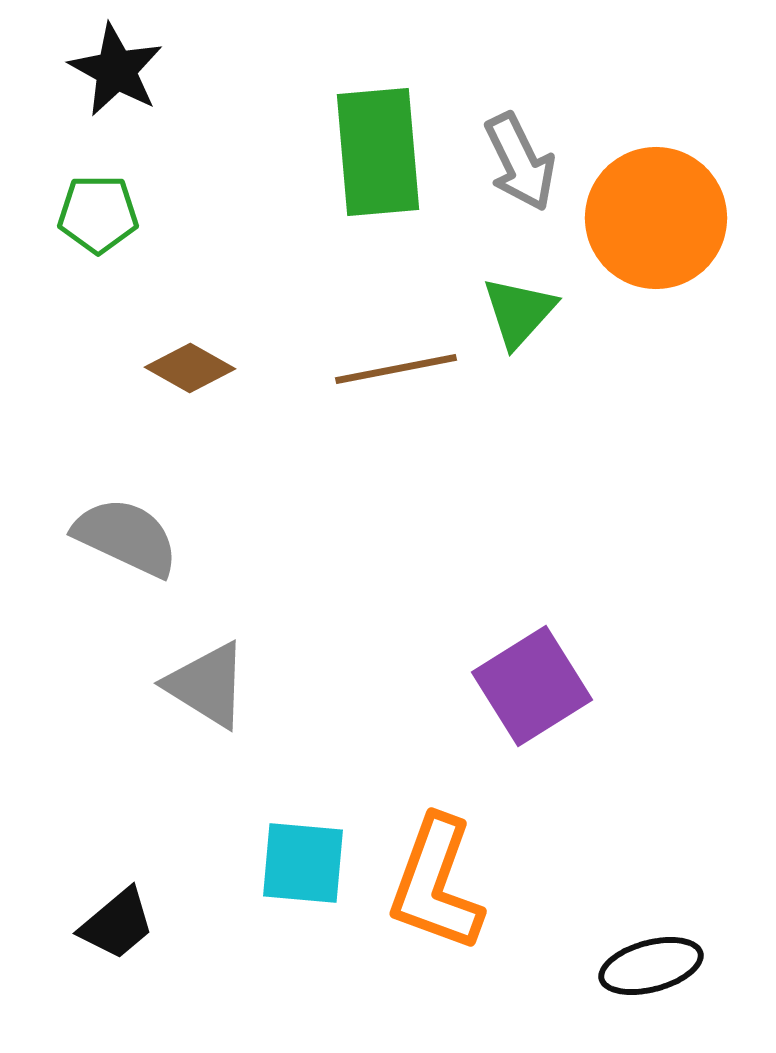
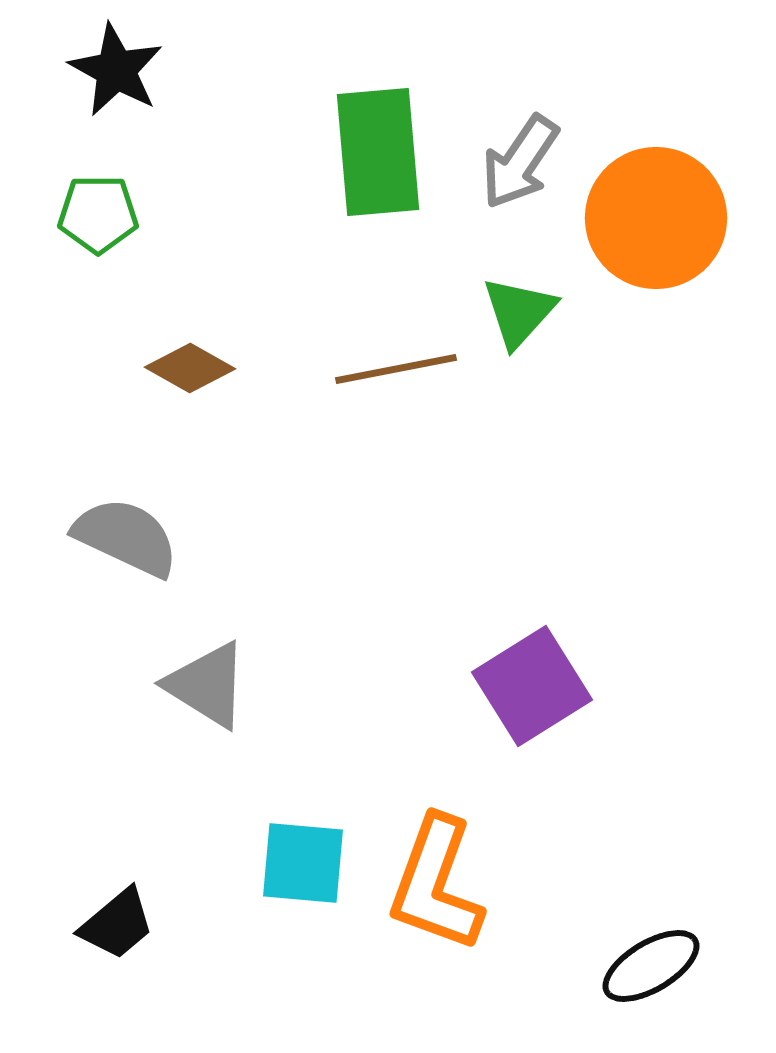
gray arrow: rotated 60 degrees clockwise
black ellipse: rotated 16 degrees counterclockwise
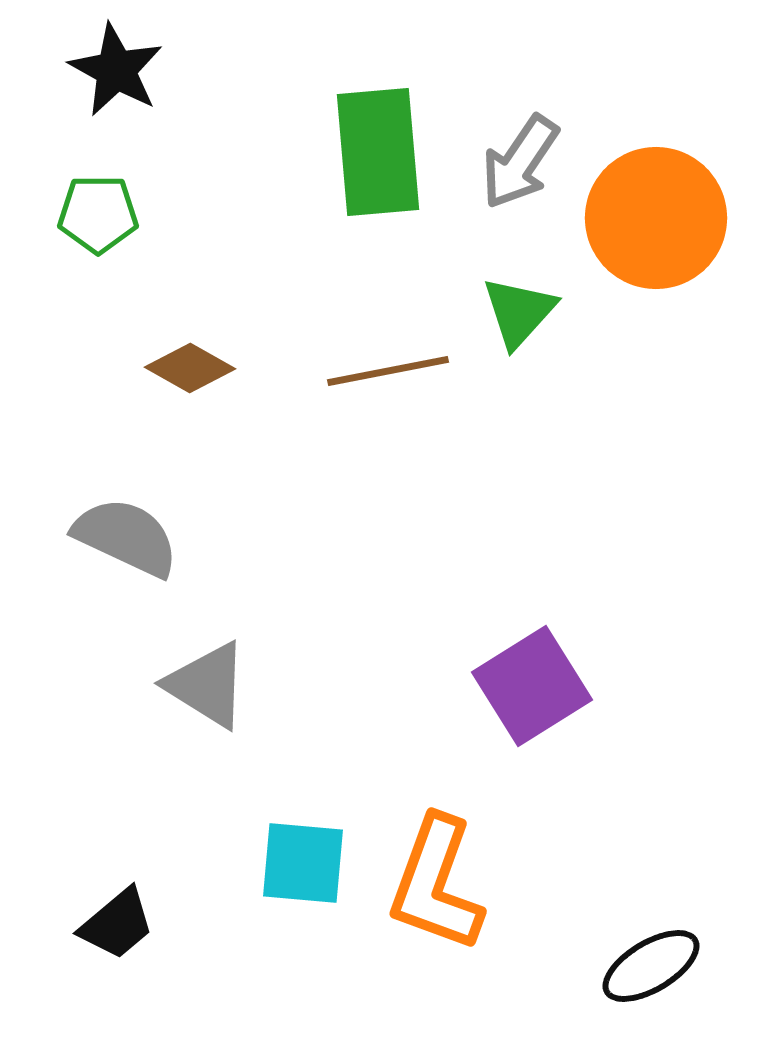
brown line: moved 8 px left, 2 px down
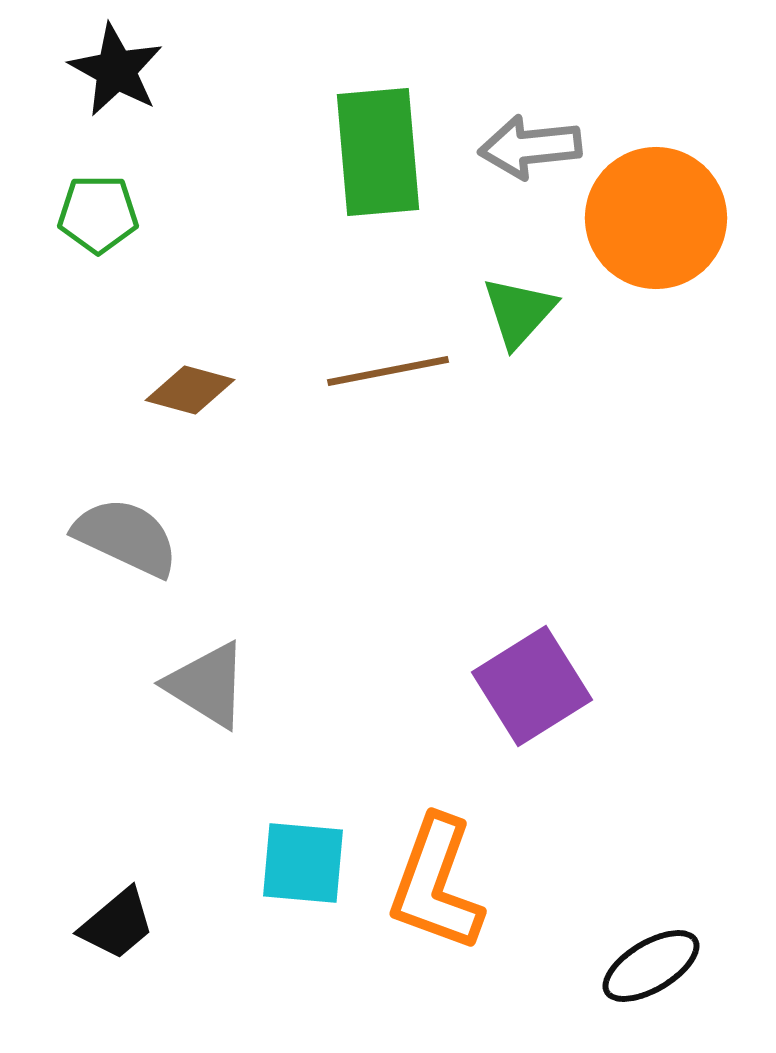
gray arrow: moved 10 px right, 15 px up; rotated 50 degrees clockwise
brown diamond: moved 22 px down; rotated 14 degrees counterclockwise
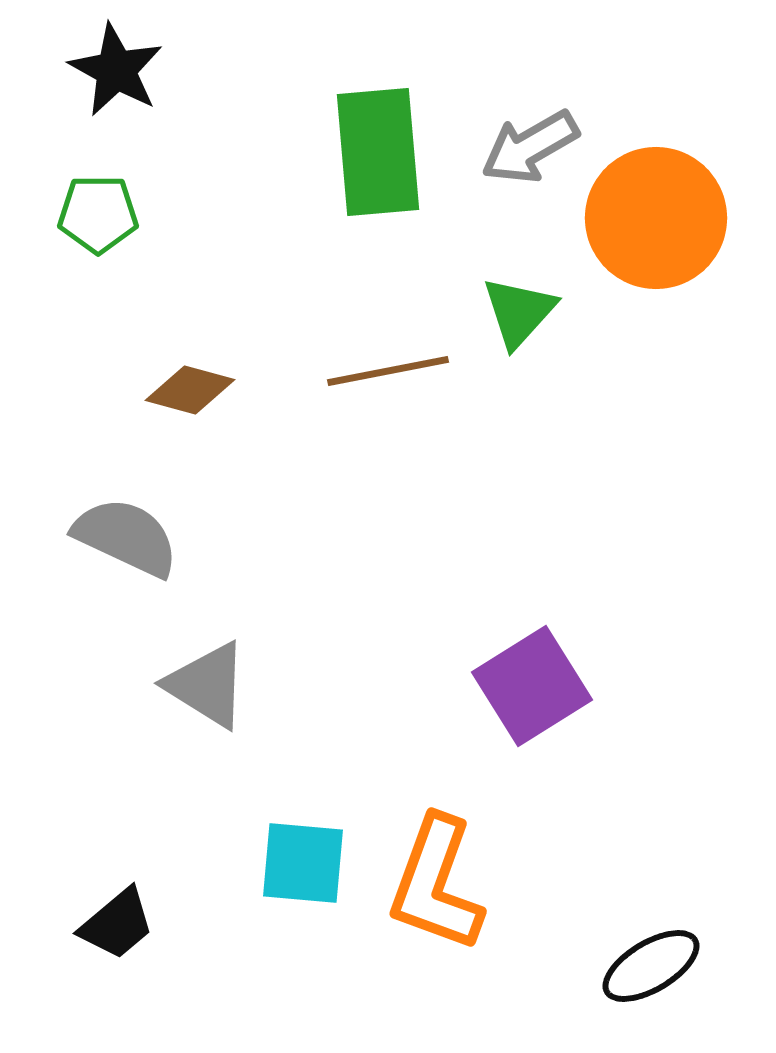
gray arrow: rotated 24 degrees counterclockwise
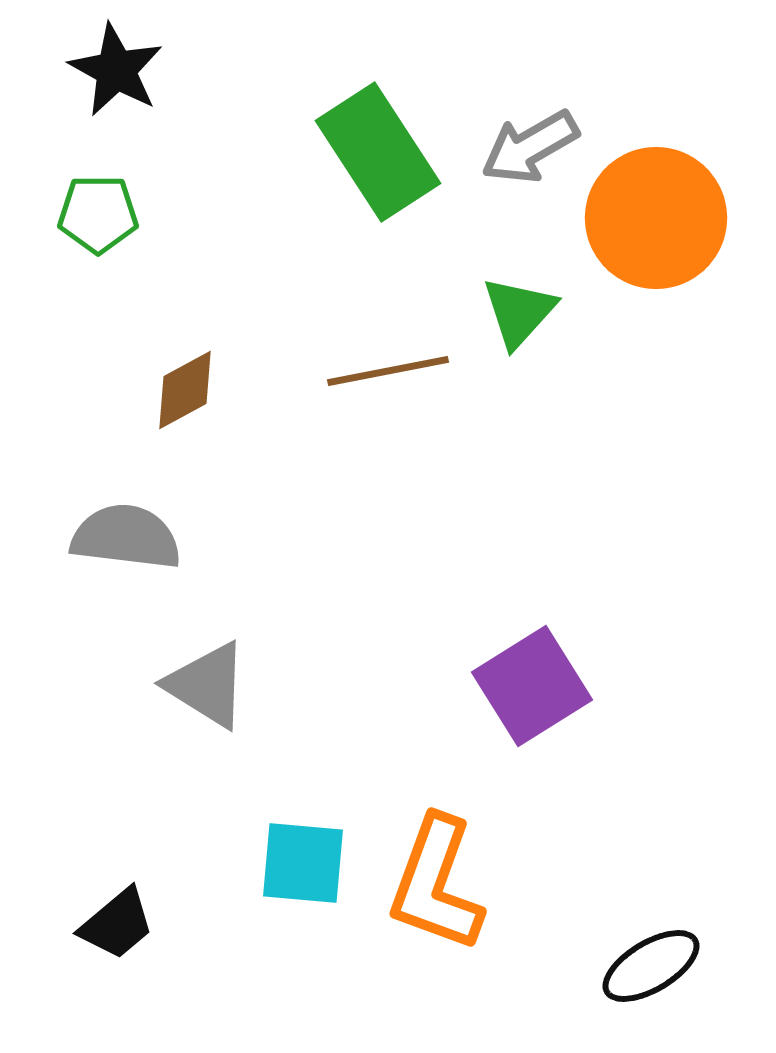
green rectangle: rotated 28 degrees counterclockwise
brown diamond: moved 5 px left; rotated 44 degrees counterclockwise
gray semicircle: rotated 18 degrees counterclockwise
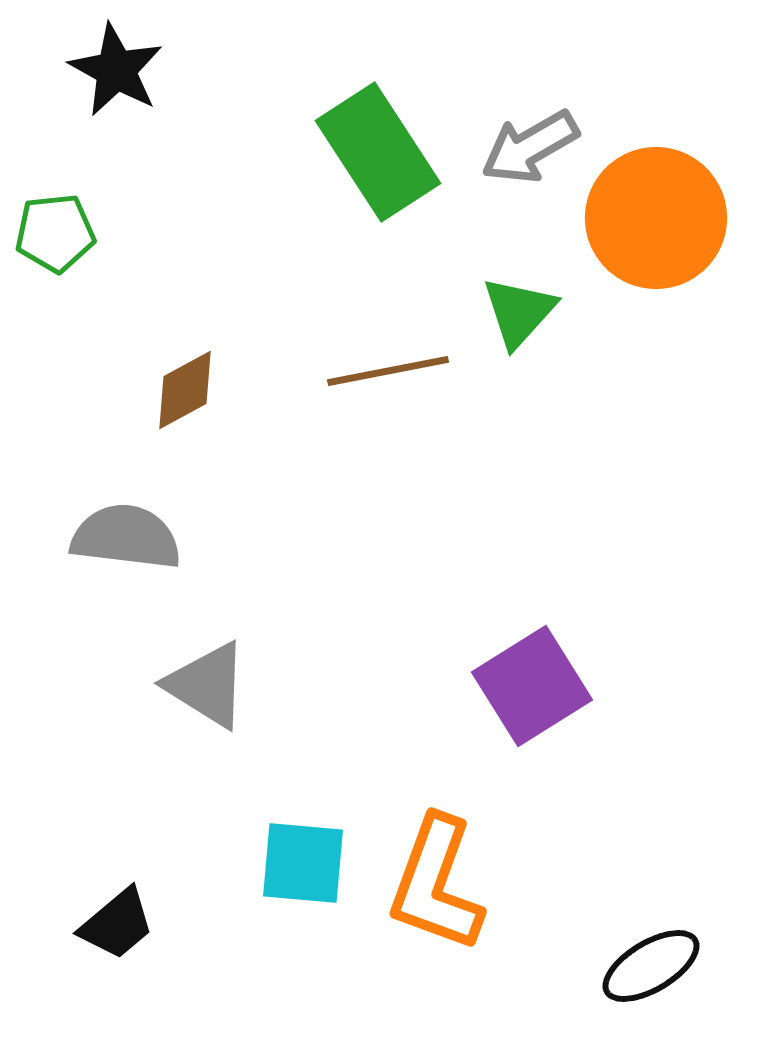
green pentagon: moved 43 px left, 19 px down; rotated 6 degrees counterclockwise
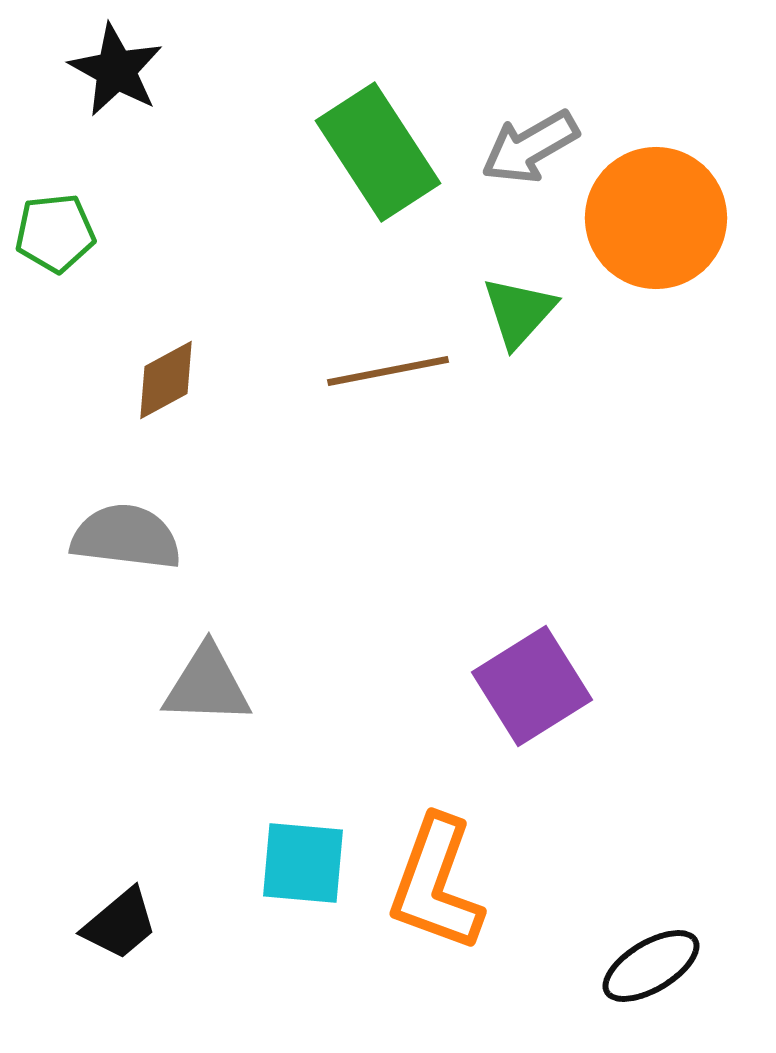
brown diamond: moved 19 px left, 10 px up
gray triangle: rotated 30 degrees counterclockwise
black trapezoid: moved 3 px right
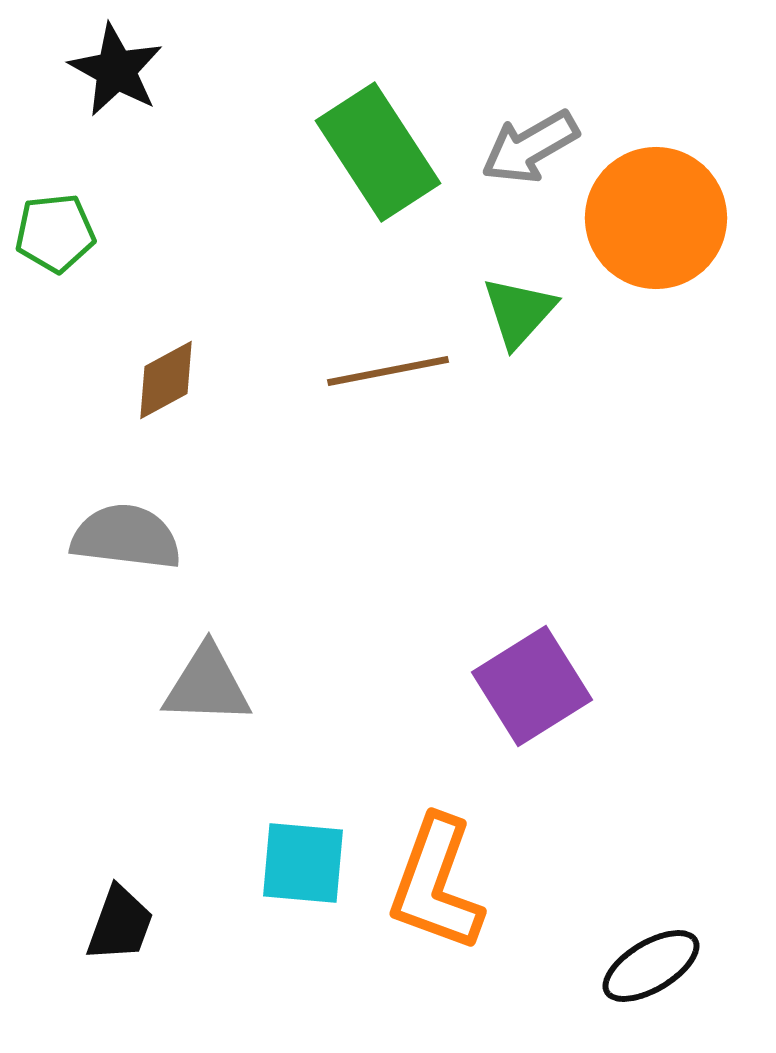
black trapezoid: rotated 30 degrees counterclockwise
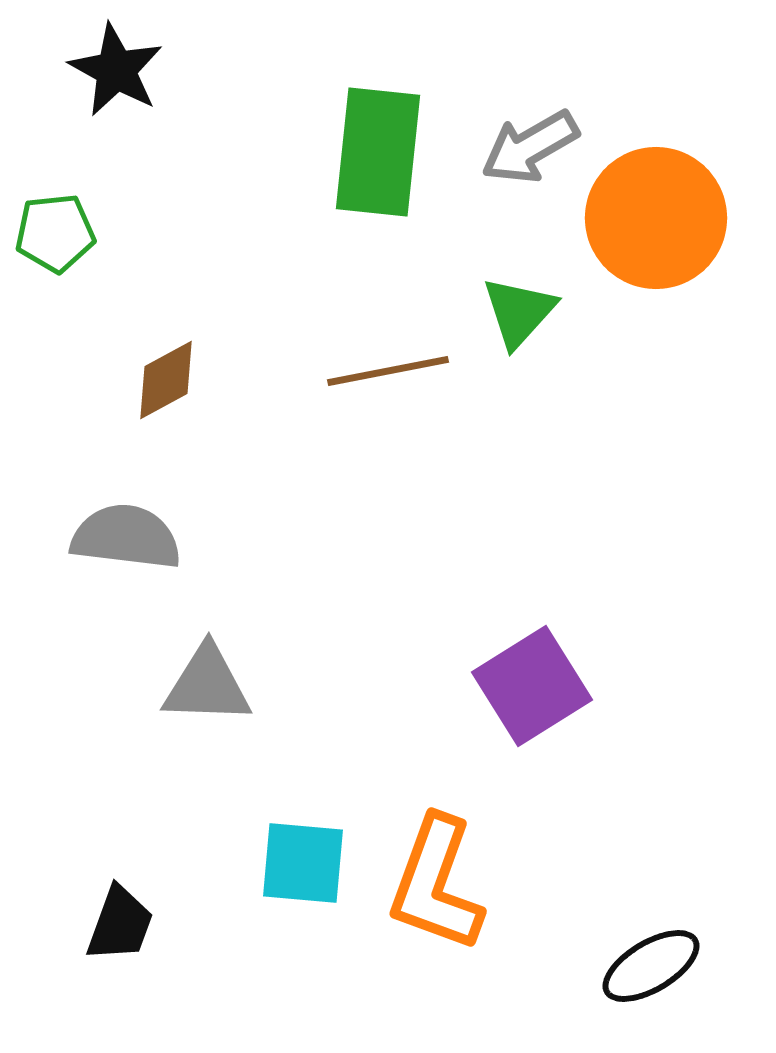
green rectangle: rotated 39 degrees clockwise
